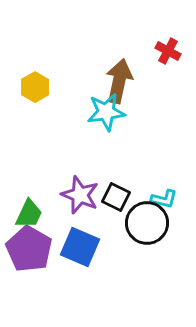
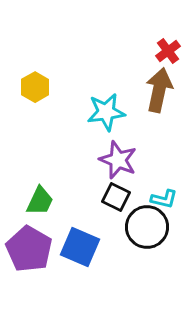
red cross: rotated 25 degrees clockwise
brown arrow: moved 40 px right, 9 px down
purple star: moved 38 px right, 35 px up
green trapezoid: moved 11 px right, 13 px up
black circle: moved 4 px down
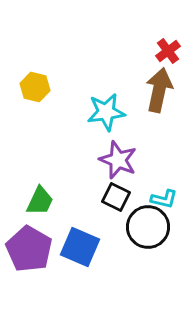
yellow hexagon: rotated 16 degrees counterclockwise
black circle: moved 1 px right
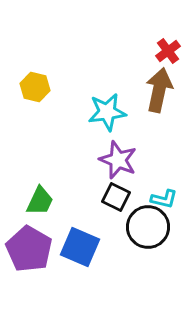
cyan star: moved 1 px right
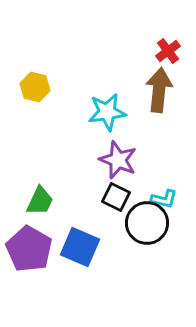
brown arrow: rotated 6 degrees counterclockwise
black circle: moved 1 px left, 4 px up
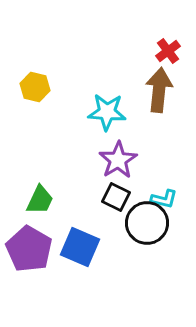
cyan star: rotated 12 degrees clockwise
purple star: rotated 18 degrees clockwise
green trapezoid: moved 1 px up
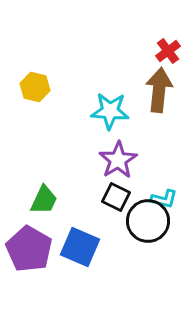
cyan star: moved 3 px right, 1 px up
green trapezoid: moved 4 px right
black circle: moved 1 px right, 2 px up
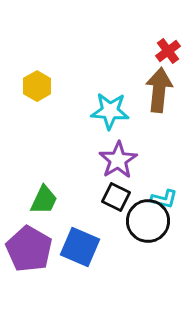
yellow hexagon: moved 2 px right, 1 px up; rotated 16 degrees clockwise
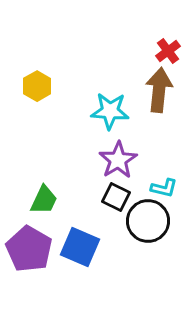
cyan L-shape: moved 11 px up
